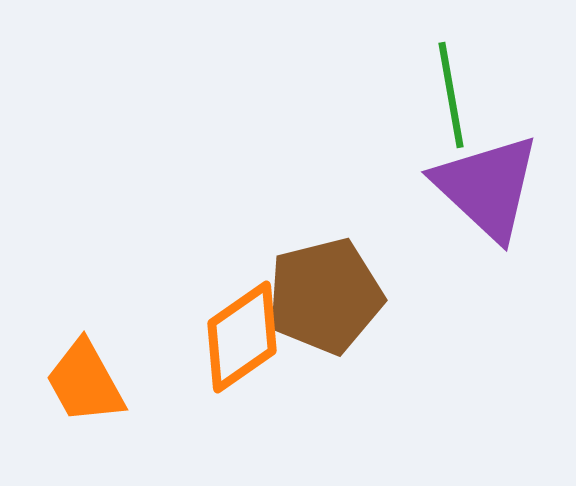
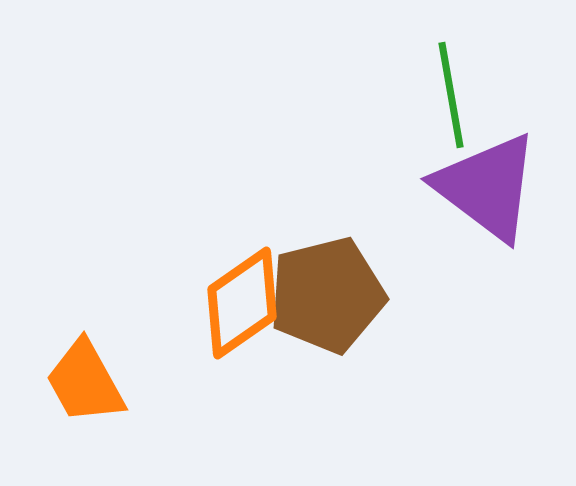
purple triangle: rotated 6 degrees counterclockwise
brown pentagon: moved 2 px right, 1 px up
orange diamond: moved 34 px up
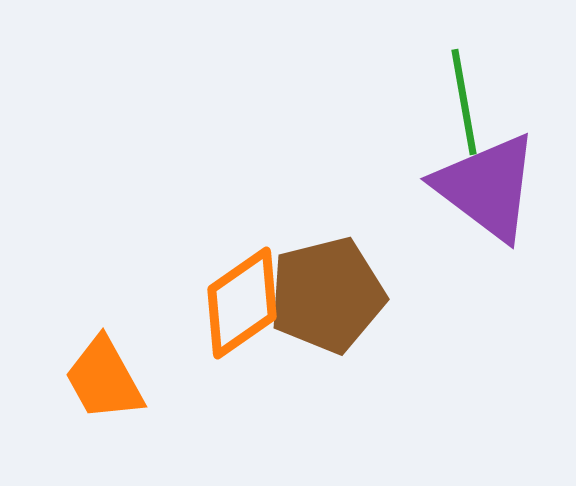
green line: moved 13 px right, 7 px down
orange trapezoid: moved 19 px right, 3 px up
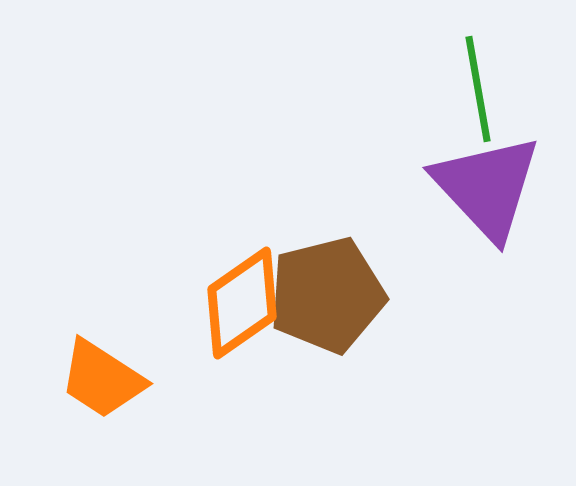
green line: moved 14 px right, 13 px up
purple triangle: rotated 10 degrees clockwise
orange trapezoid: moved 2 px left; rotated 28 degrees counterclockwise
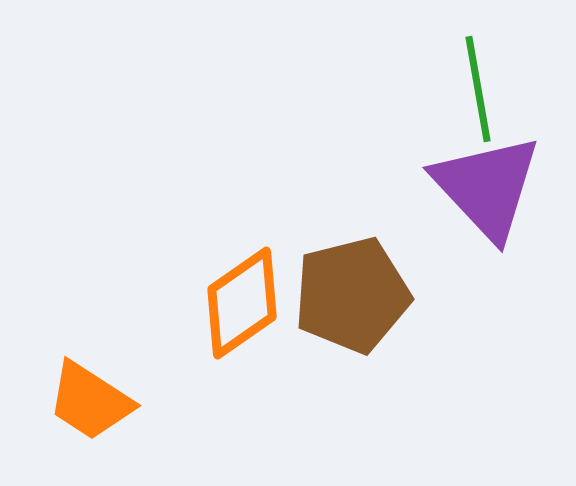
brown pentagon: moved 25 px right
orange trapezoid: moved 12 px left, 22 px down
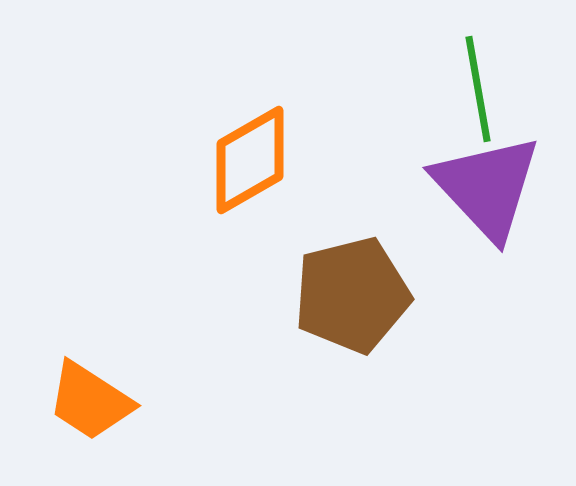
orange diamond: moved 8 px right, 143 px up; rotated 5 degrees clockwise
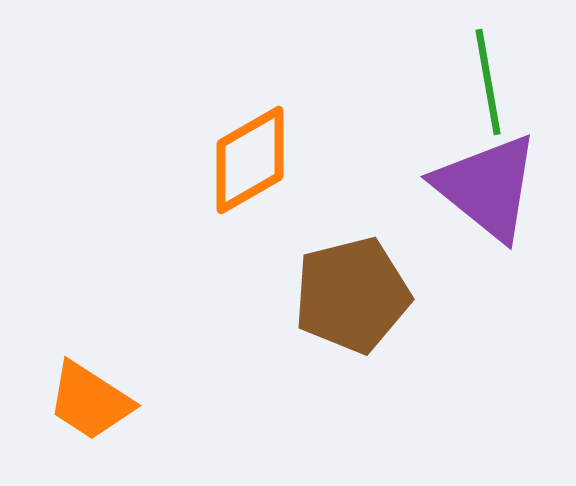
green line: moved 10 px right, 7 px up
purple triangle: rotated 8 degrees counterclockwise
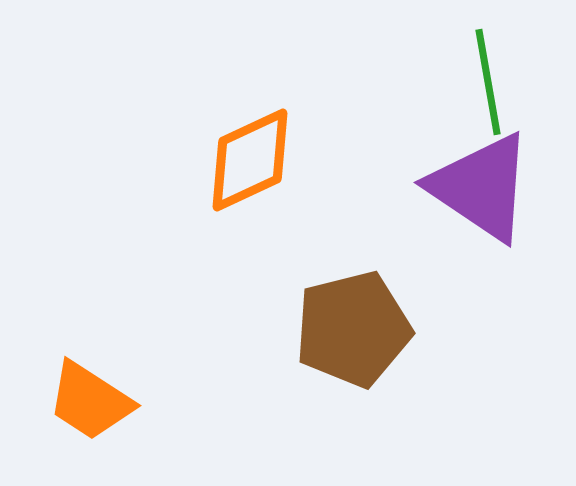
orange diamond: rotated 5 degrees clockwise
purple triangle: moved 6 px left; rotated 5 degrees counterclockwise
brown pentagon: moved 1 px right, 34 px down
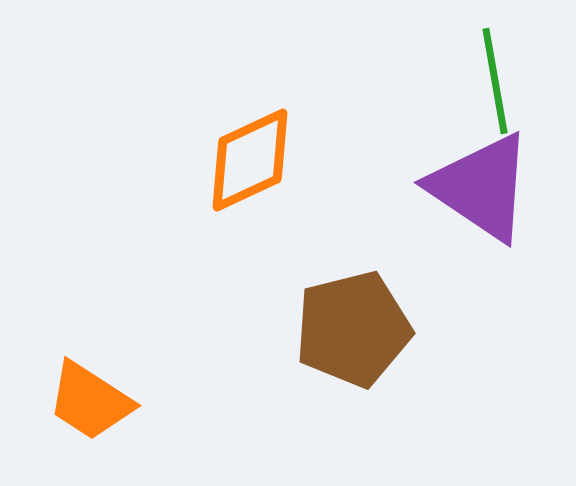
green line: moved 7 px right, 1 px up
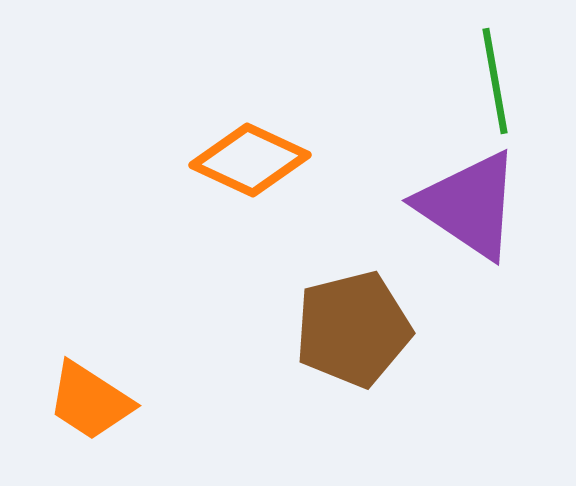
orange diamond: rotated 50 degrees clockwise
purple triangle: moved 12 px left, 18 px down
